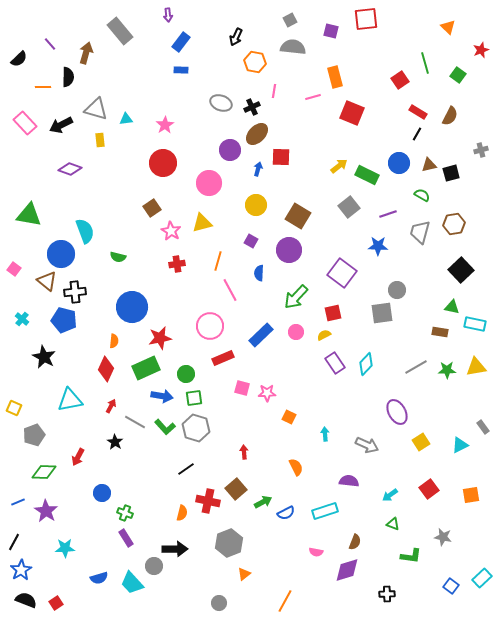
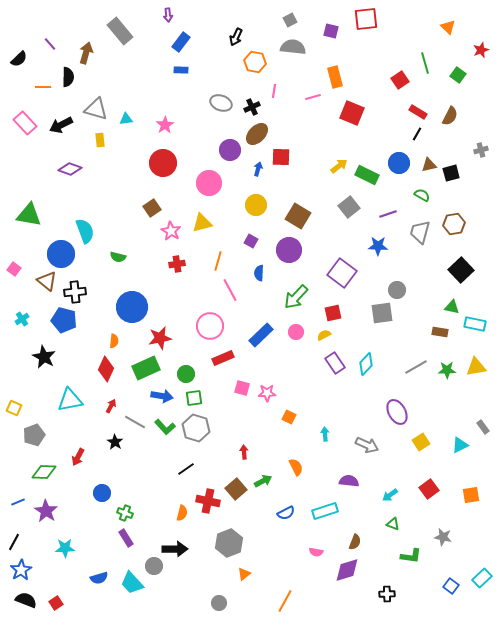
cyan cross at (22, 319): rotated 16 degrees clockwise
green arrow at (263, 502): moved 21 px up
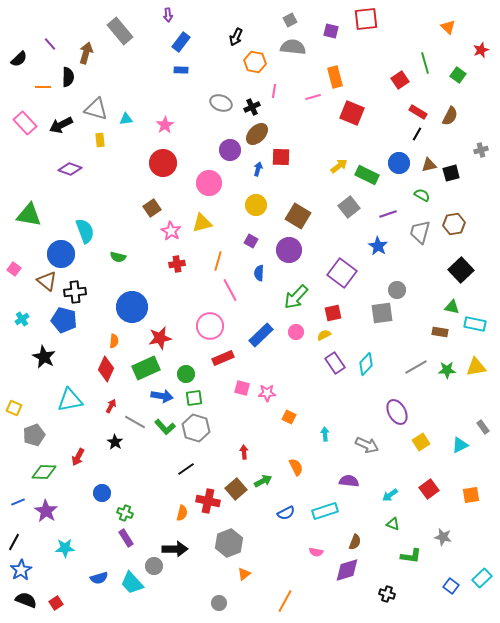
blue star at (378, 246): rotated 30 degrees clockwise
black cross at (387, 594): rotated 21 degrees clockwise
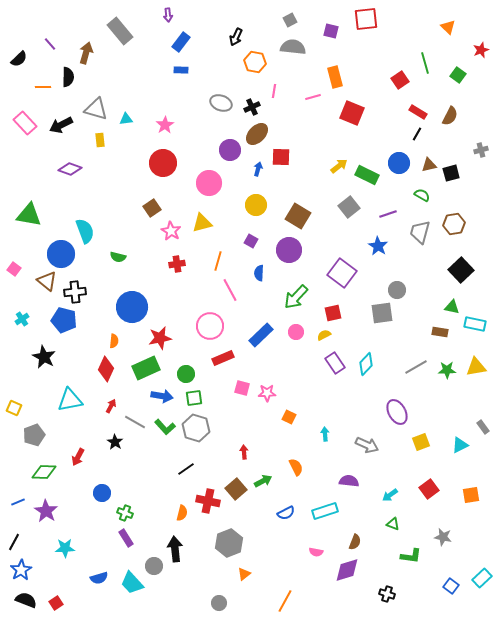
yellow square at (421, 442): rotated 12 degrees clockwise
black arrow at (175, 549): rotated 95 degrees counterclockwise
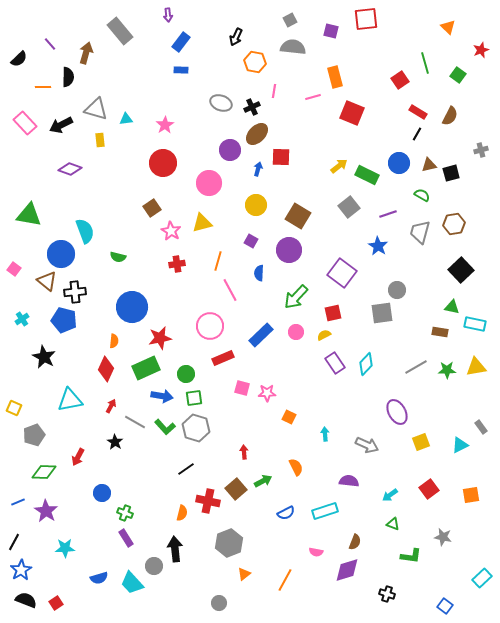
gray rectangle at (483, 427): moved 2 px left
blue square at (451, 586): moved 6 px left, 20 px down
orange line at (285, 601): moved 21 px up
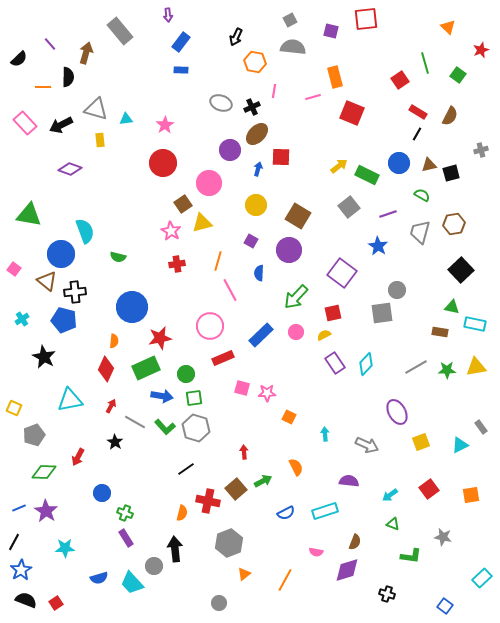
brown square at (152, 208): moved 31 px right, 4 px up
blue line at (18, 502): moved 1 px right, 6 px down
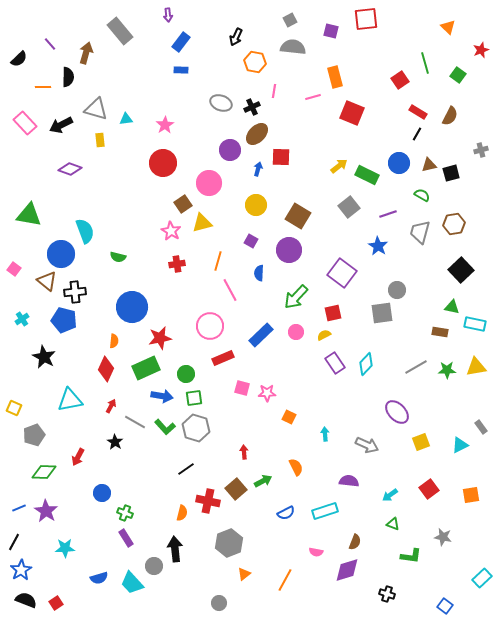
purple ellipse at (397, 412): rotated 15 degrees counterclockwise
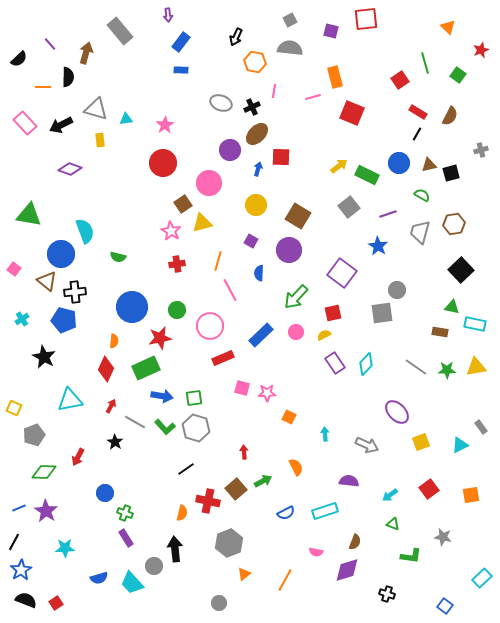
gray semicircle at (293, 47): moved 3 px left, 1 px down
gray line at (416, 367): rotated 65 degrees clockwise
green circle at (186, 374): moved 9 px left, 64 px up
blue circle at (102, 493): moved 3 px right
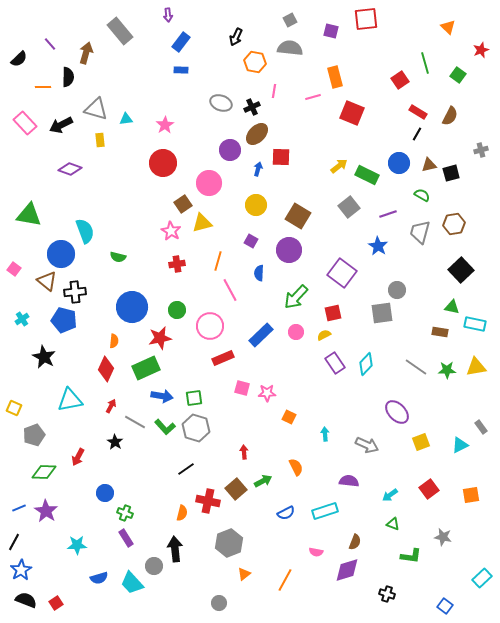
cyan star at (65, 548): moved 12 px right, 3 px up
